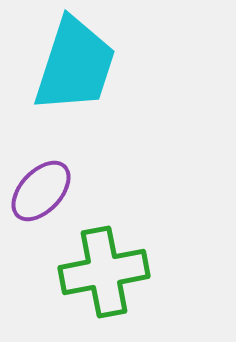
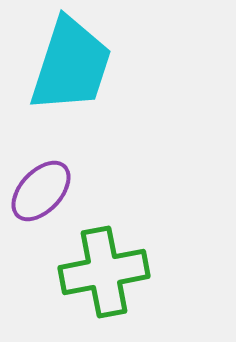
cyan trapezoid: moved 4 px left
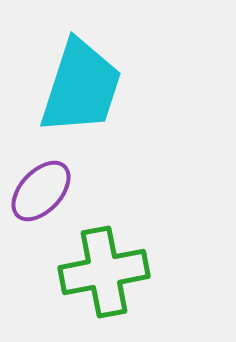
cyan trapezoid: moved 10 px right, 22 px down
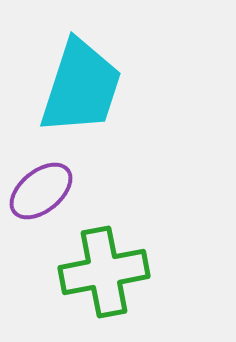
purple ellipse: rotated 8 degrees clockwise
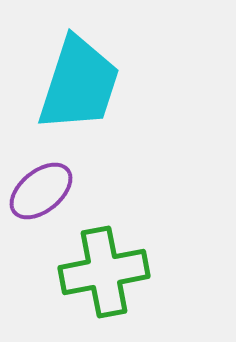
cyan trapezoid: moved 2 px left, 3 px up
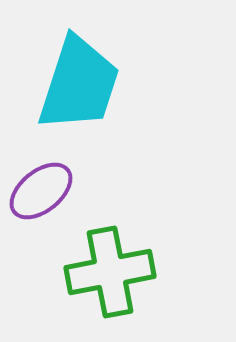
green cross: moved 6 px right
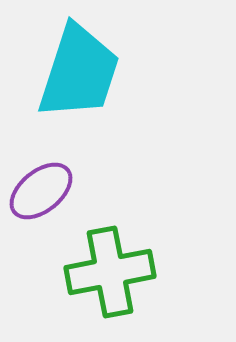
cyan trapezoid: moved 12 px up
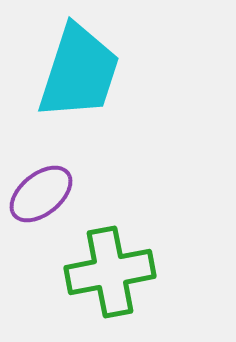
purple ellipse: moved 3 px down
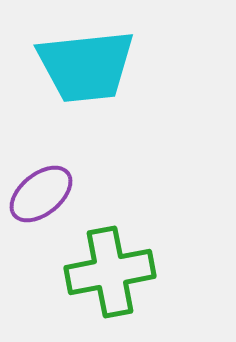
cyan trapezoid: moved 7 px right, 6 px up; rotated 66 degrees clockwise
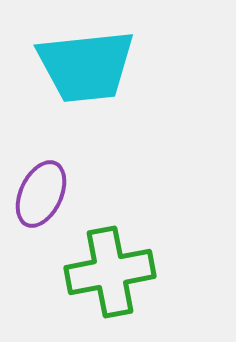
purple ellipse: rotated 26 degrees counterclockwise
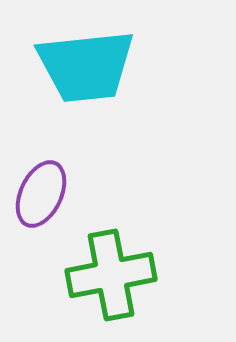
green cross: moved 1 px right, 3 px down
